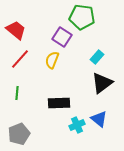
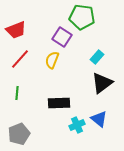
red trapezoid: rotated 120 degrees clockwise
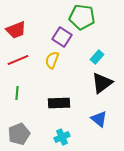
red line: moved 2 px left, 1 px down; rotated 25 degrees clockwise
cyan cross: moved 15 px left, 12 px down
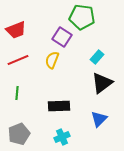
black rectangle: moved 3 px down
blue triangle: rotated 36 degrees clockwise
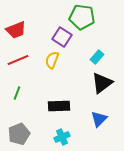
green line: rotated 16 degrees clockwise
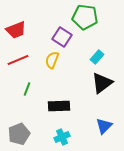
green pentagon: moved 3 px right
green line: moved 10 px right, 4 px up
blue triangle: moved 5 px right, 7 px down
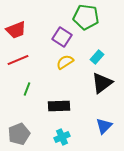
green pentagon: moved 1 px right
yellow semicircle: moved 13 px right, 2 px down; rotated 36 degrees clockwise
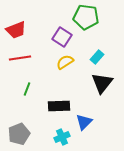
red line: moved 2 px right, 2 px up; rotated 15 degrees clockwise
black triangle: rotated 15 degrees counterclockwise
blue triangle: moved 20 px left, 4 px up
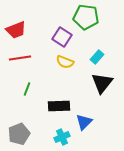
yellow semicircle: rotated 126 degrees counterclockwise
